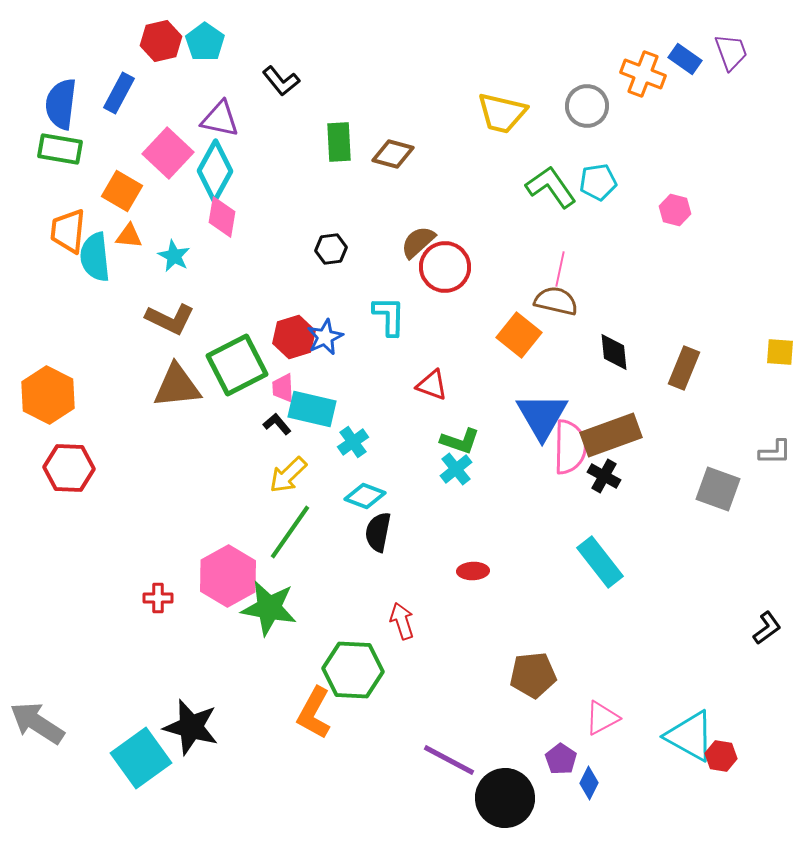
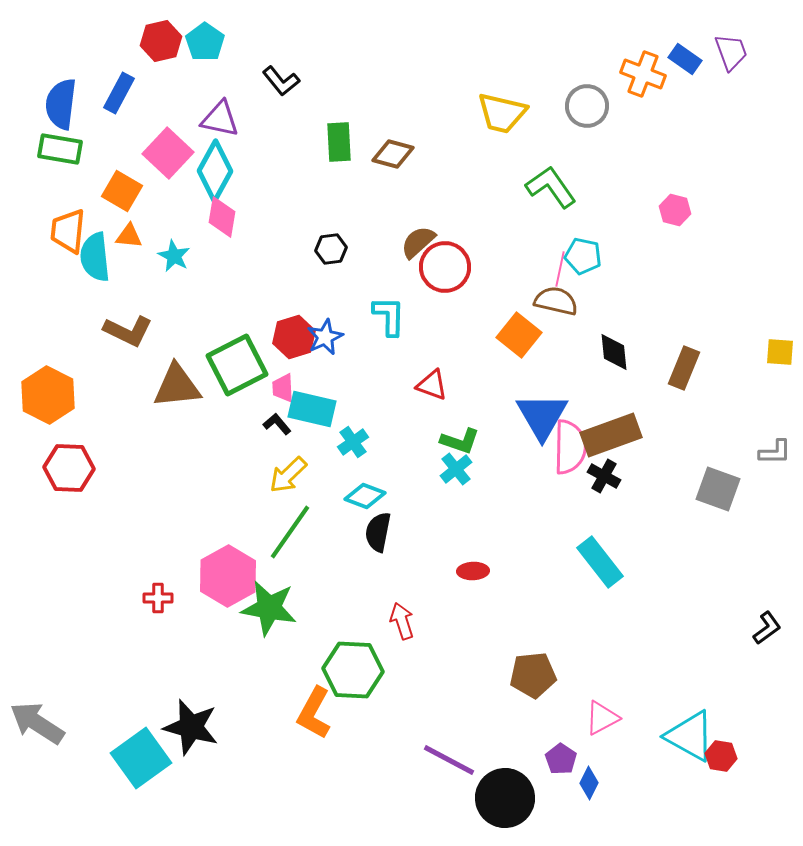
cyan pentagon at (598, 182): moved 15 px left, 74 px down; rotated 21 degrees clockwise
brown L-shape at (170, 319): moved 42 px left, 12 px down
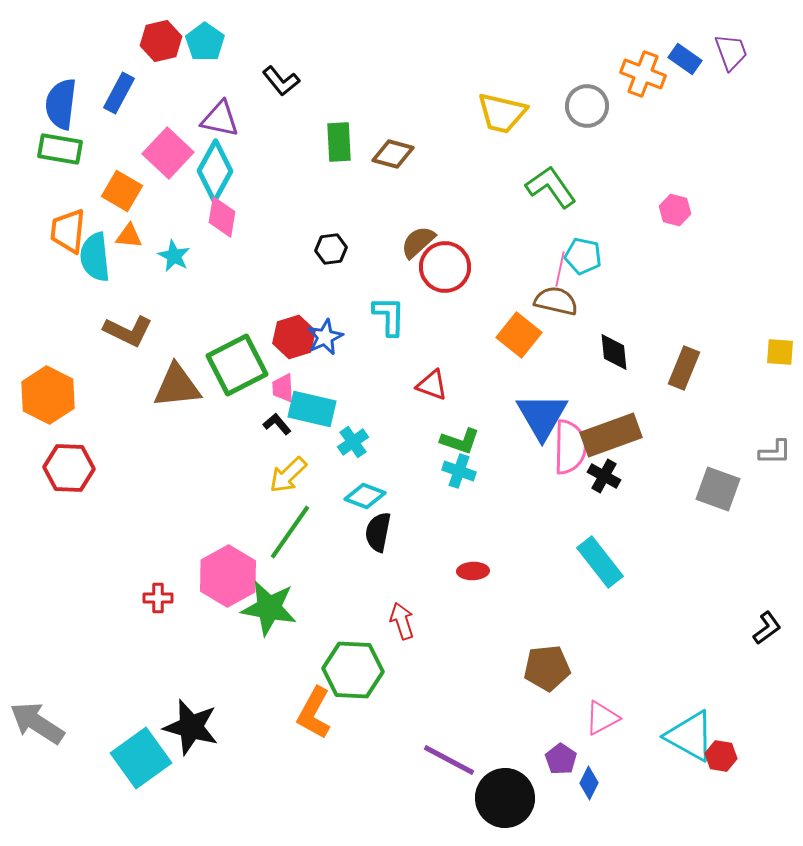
cyan cross at (456, 469): moved 3 px right, 2 px down; rotated 32 degrees counterclockwise
brown pentagon at (533, 675): moved 14 px right, 7 px up
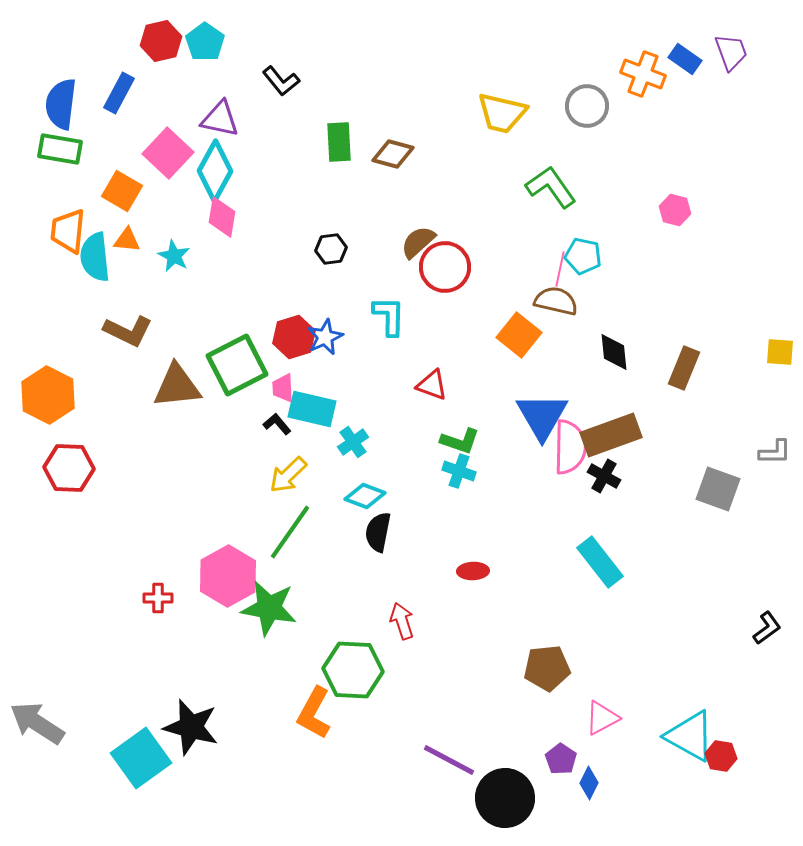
orange triangle at (129, 236): moved 2 px left, 4 px down
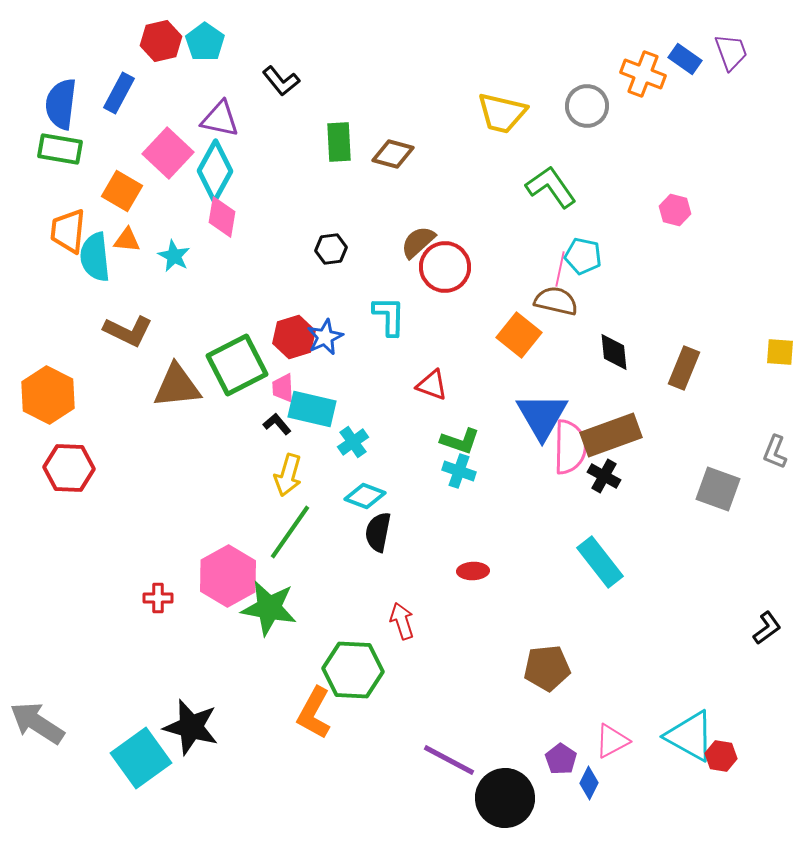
gray L-shape at (775, 452): rotated 112 degrees clockwise
yellow arrow at (288, 475): rotated 30 degrees counterclockwise
pink triangle at (602, 718): moved 10 px right, 23 px down
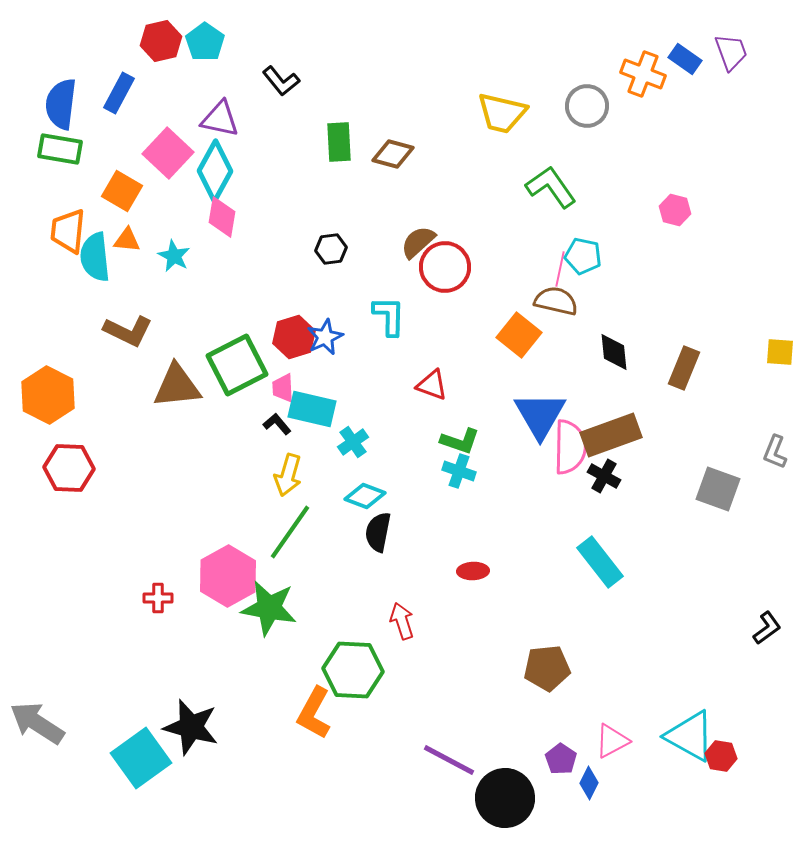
blue triangle at (542, 416): moved 2 px left, 1 px up
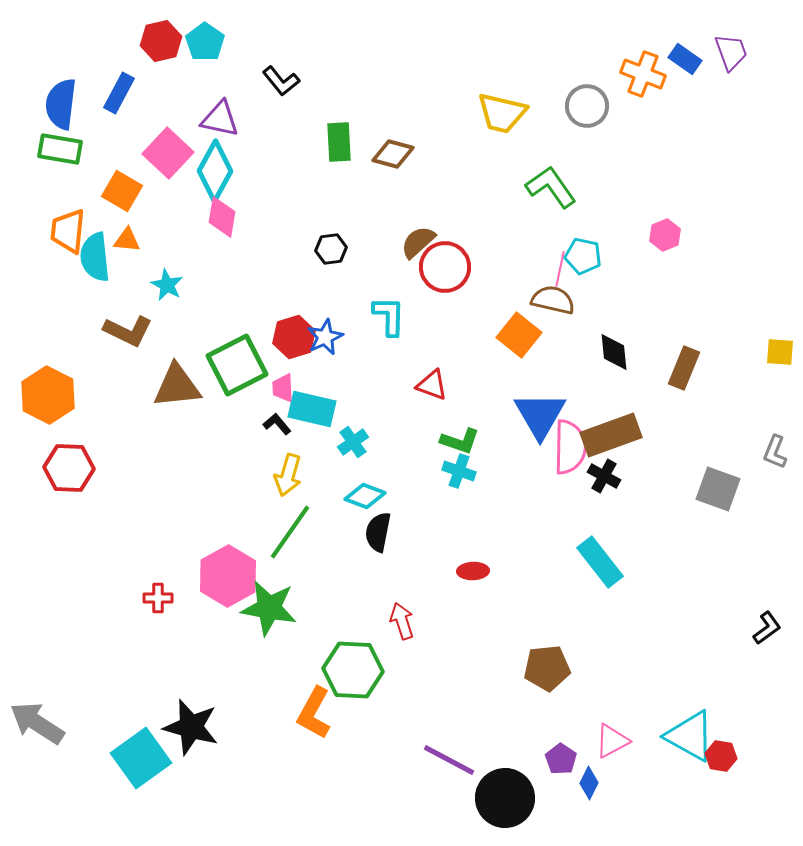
pink hexagon at (675, 210): moved 10 px left, 25 px down; rotated 24 degrees clockwise
cyan star at (174, 256): moved 7 px left, 29 px down
brown semicircle at (556, 301): moved 3 px left, 1 px up
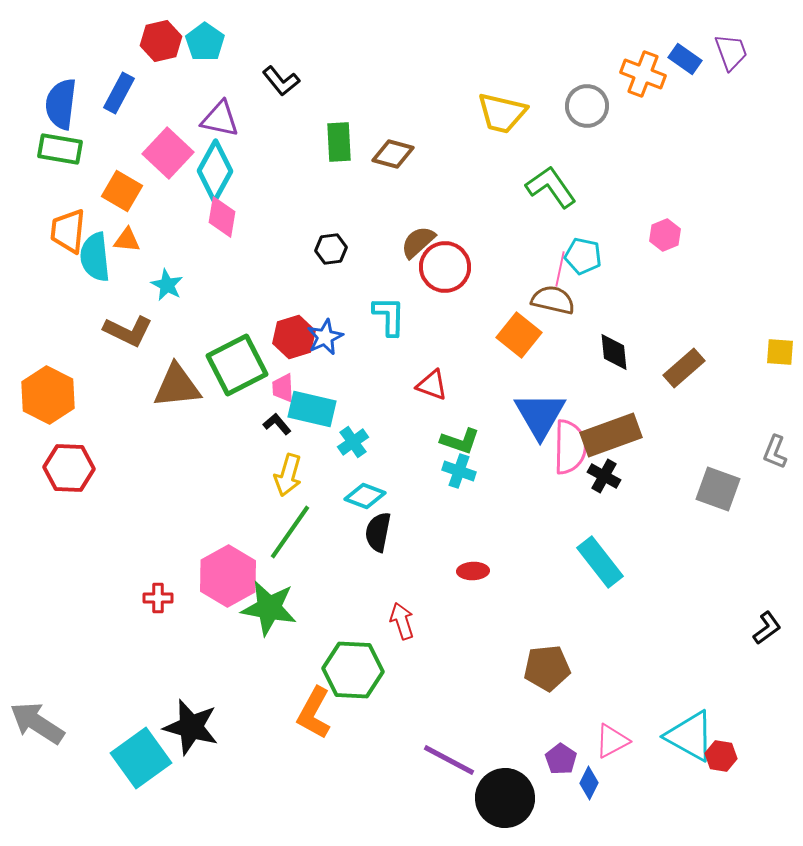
brown rectangle at (684, 368): rotated 27 degrees clockwise
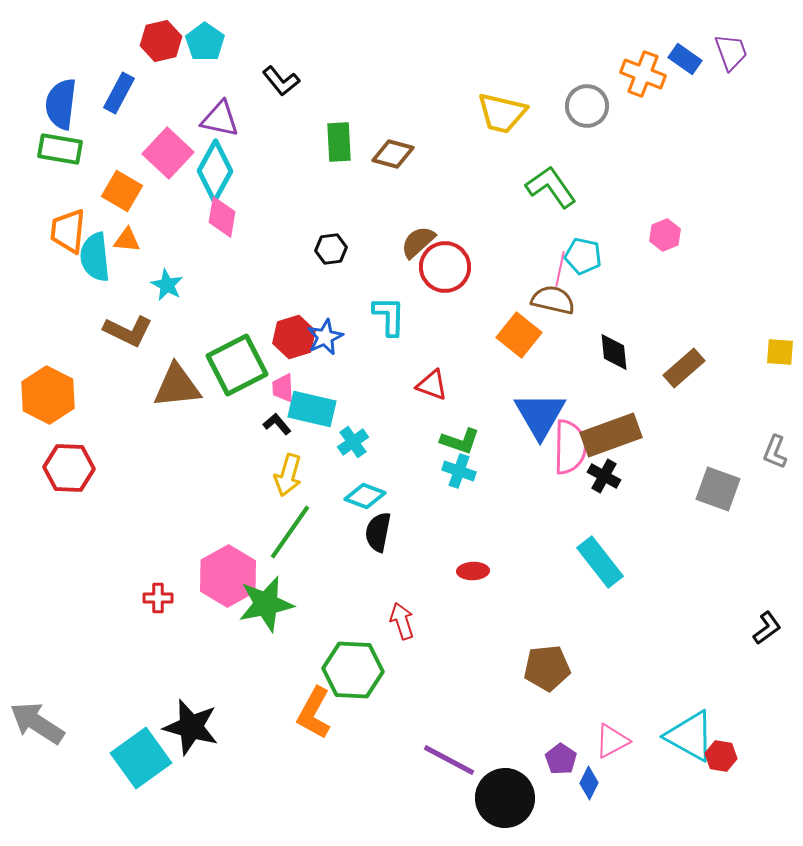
green star at (269, 608): moved 3 px left, 4 px up; rotated 22 degrees counterclockwise
